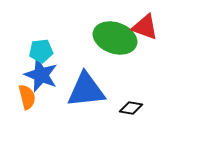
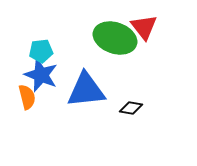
red triangle: moved 1 px left; rotated 32 degrees clockwise
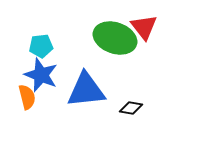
cyan pentagon: moved 5 px up
